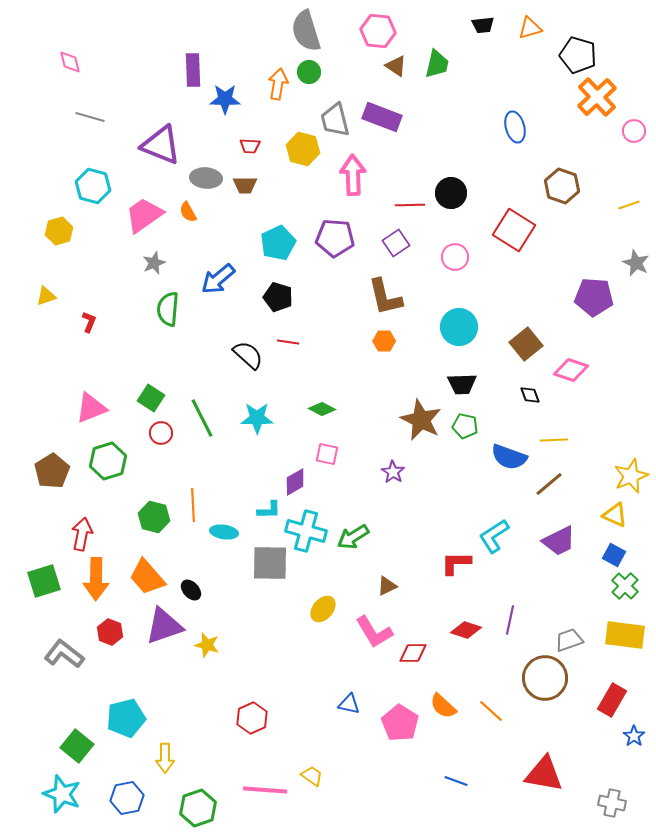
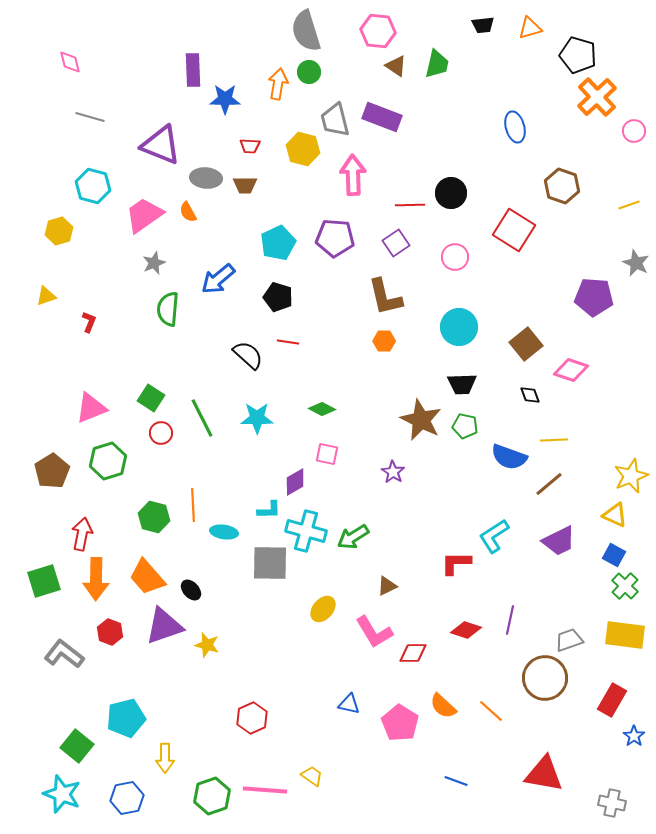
green hexagon at (198, 808): moved 14 px right, 12 px up
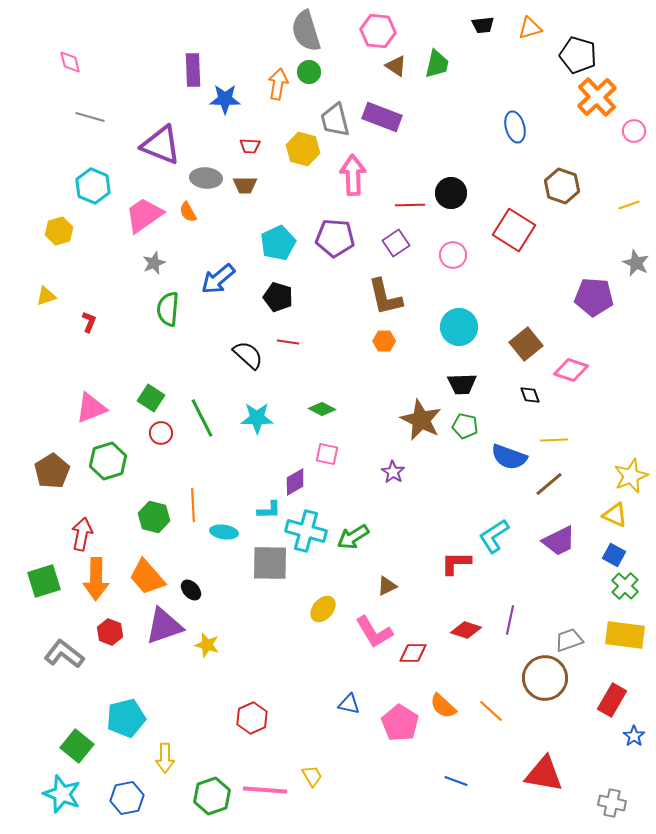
cyan hexagon at (93, 186): rotated 8 degrees clockwise
pink circle at (455, 257): moved 2 px left, 2 px up
yellow trapezoid at (312, 776): rotated 25 degrees clockwise
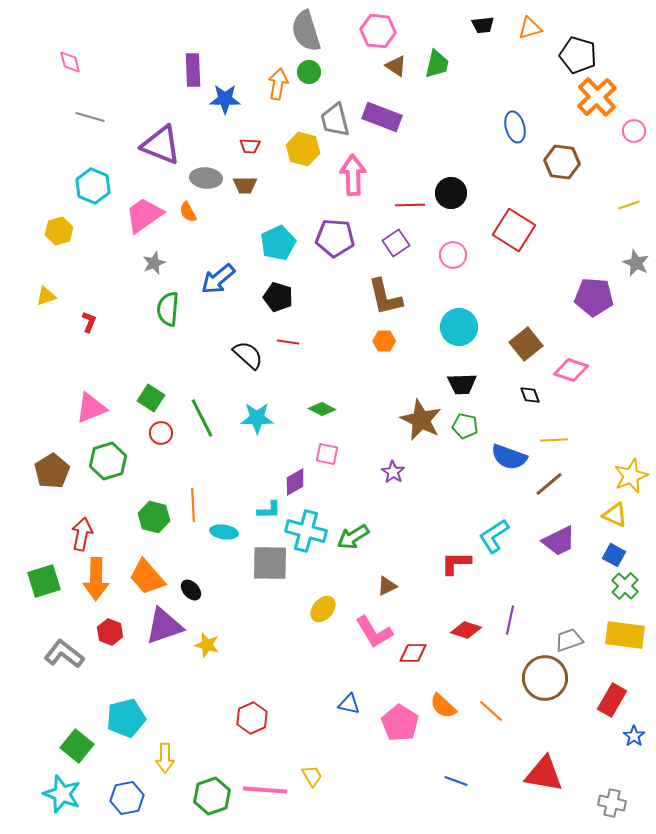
brown hexagon at (562, 186): moved 24 px up; rotated 12 degrees counterclockwise
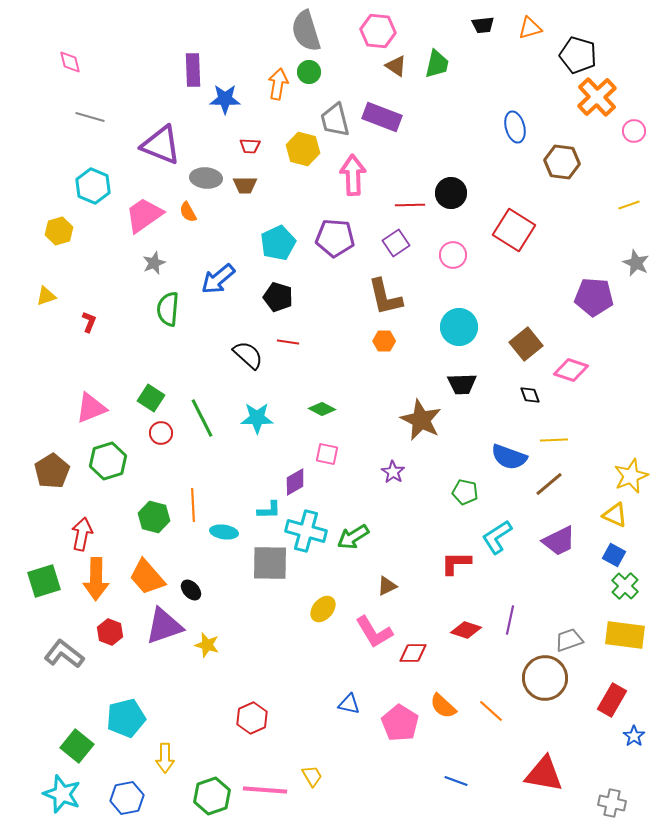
green pentagon at (465, 426): moved 66 px down
cyan L-shape at (494, 536): moved 3 px right, 1 px down
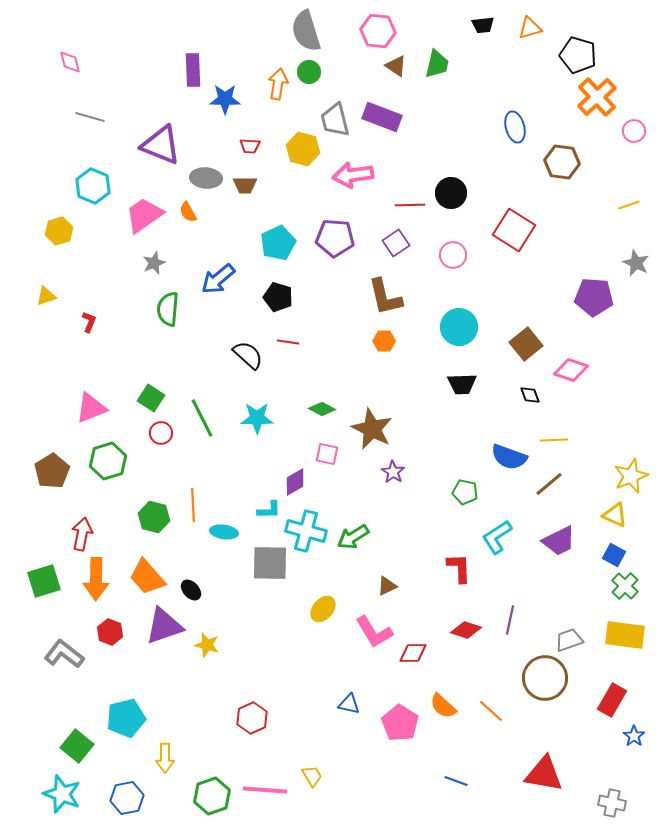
pink arrow at (353, 175): rotated 96 degrees counterclockwise
brown star at (421, 420): moved 49 px left, 9 px down
red L-shape at (456, 563): moved 3 px right, 5 px down; rotated 88 degrees clockwise
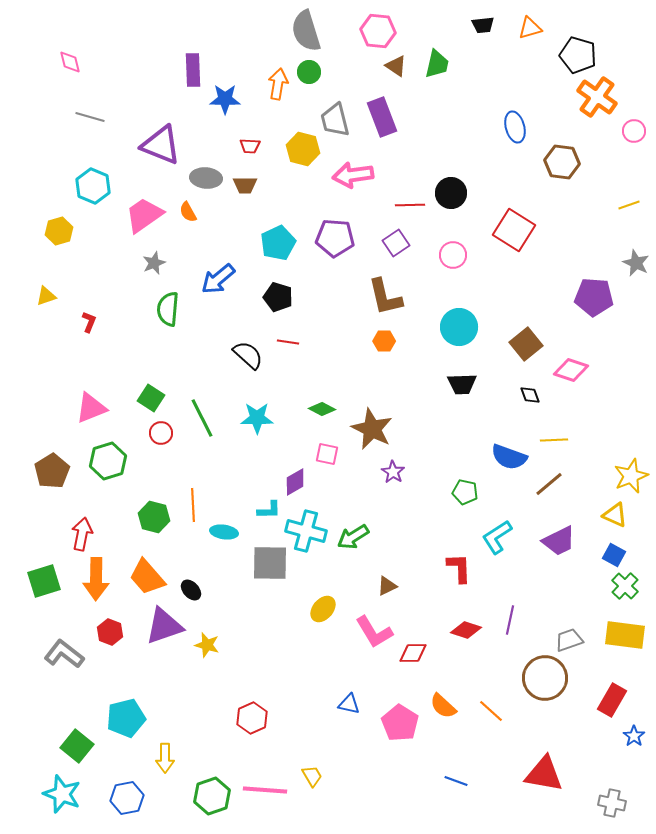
orange cross at (597, 97): rotated 12 degrees counterclockwise
purple rectangle at (382, 117): rotated 48 degrees clockwise
